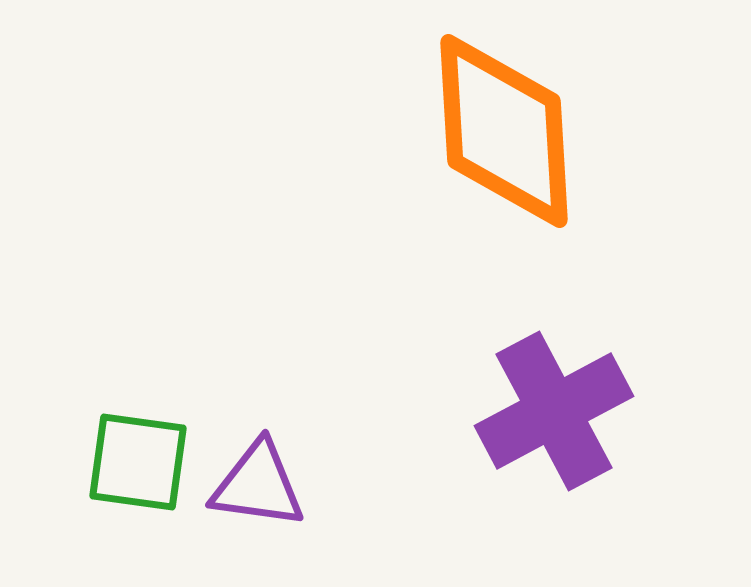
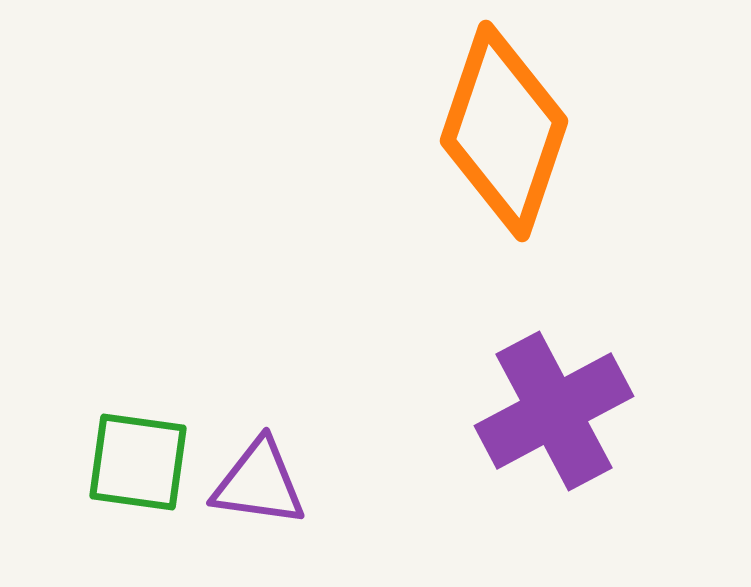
orange diamond: rotated 22 degrees clockwise
purple triangle: moved 1 px right, 2 px up
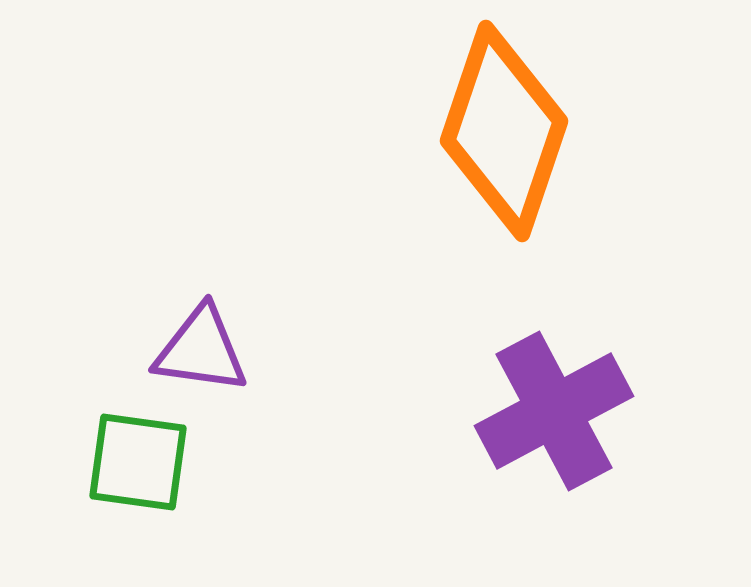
purple triangle: moved 58 px left, 133 px up
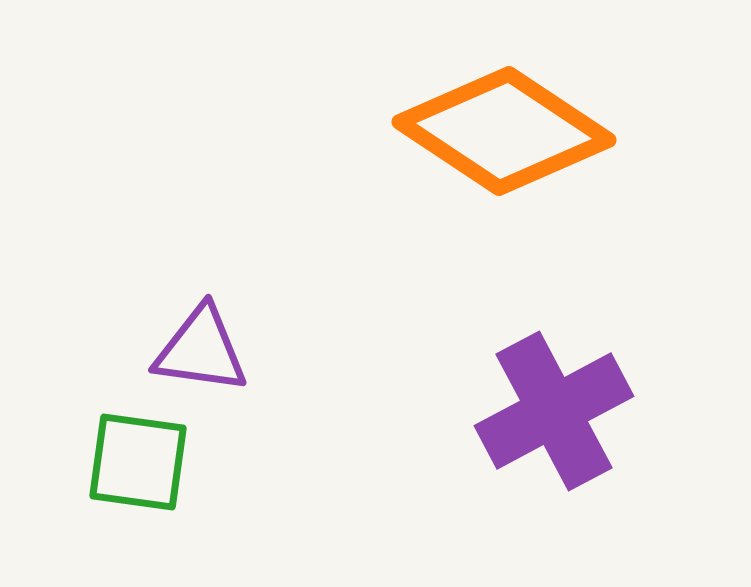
orange diamond: rotated 75 degrees counterclockwise
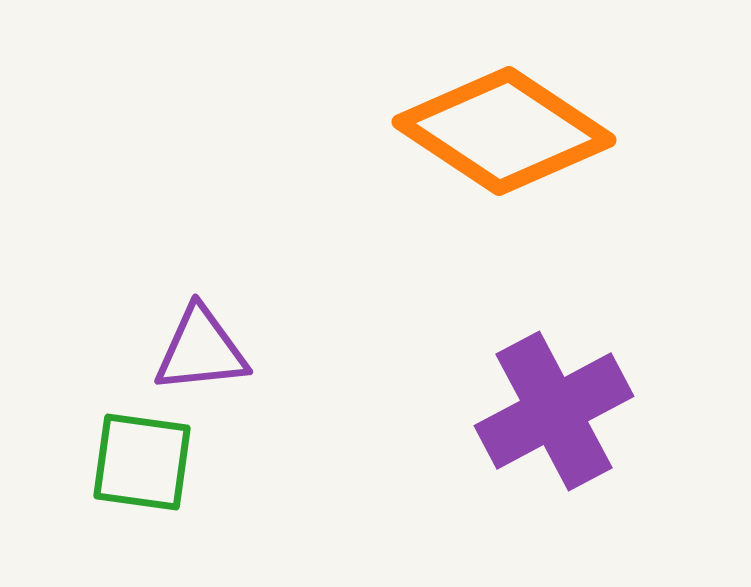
purple triangle: rotated 14 degrees counterclockwise
green square: moved 4 px right
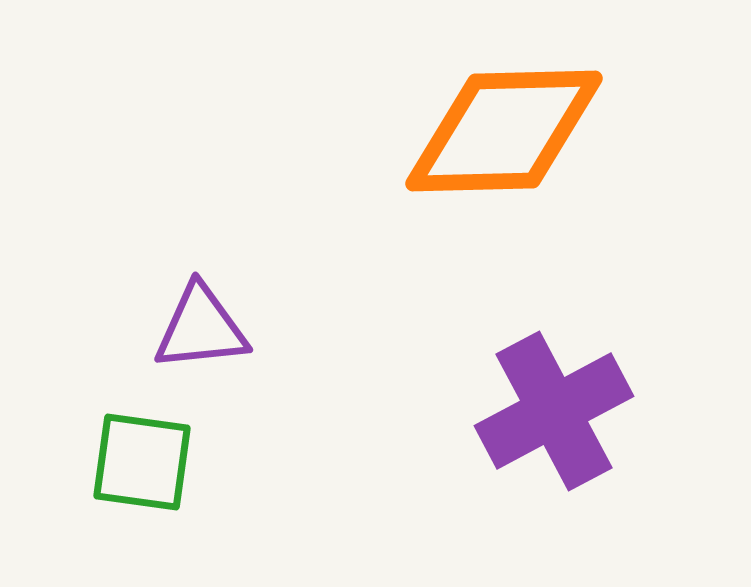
orange diamond: rotated 35 degrees counterclockwise
purple triangle: moved 22 px up
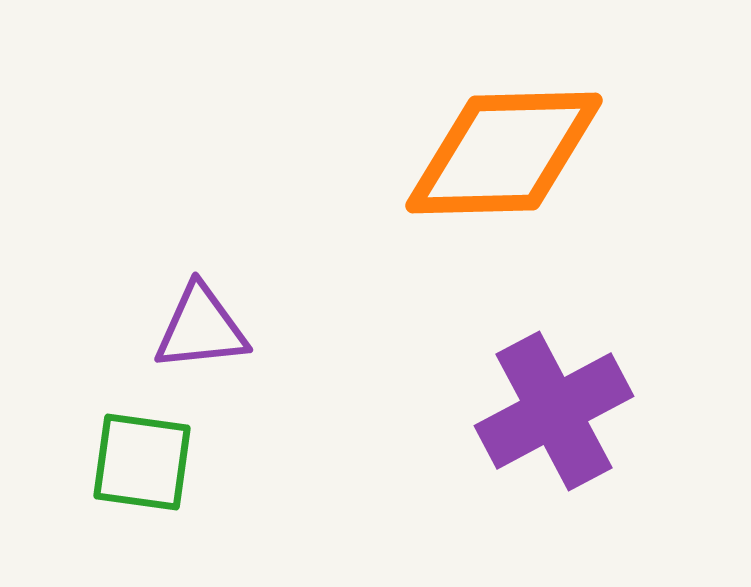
orange diamond: moved 22 px down
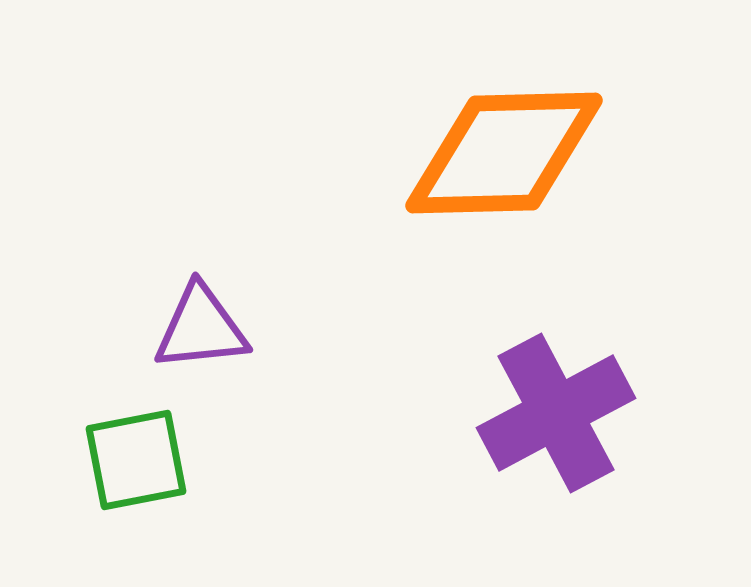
purple cross: moved 2 px right, 2 px down
green square: moved 6 px left, 2 px up; rotated 19 degrees counterclockwise
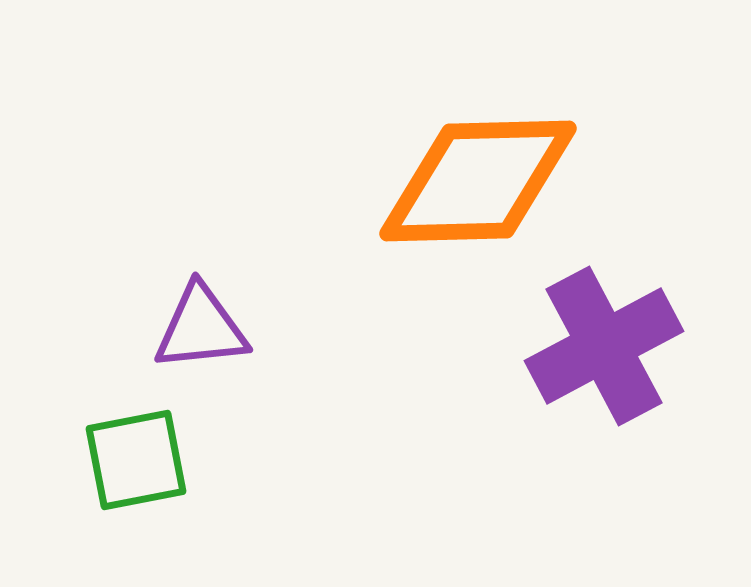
orange diamond: moved 26 px left, 28 px down
purple cross: moved 48 px right, 67 px up
